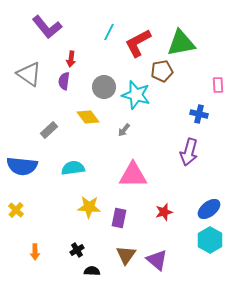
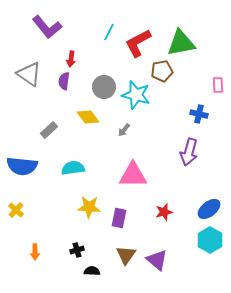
black cross: rotated 16 degrees clockwise
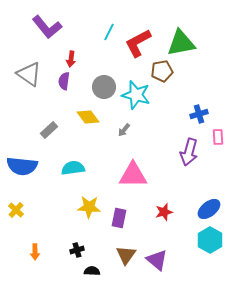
pink rectangle: moved 52 px down
blue cross: rotated 30 degrees counterclockwise
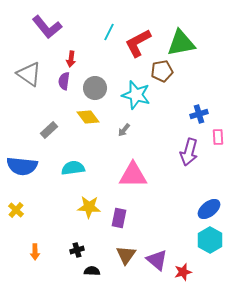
gray circle: moved 9 px left, 1 px down
red star: moved 19 px right, 60 px down
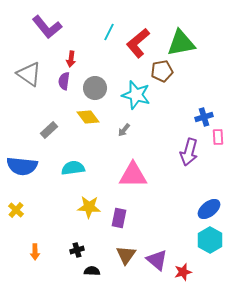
red L-shape: rotated 12 degrees counterclockwise
blue cross: moved 5 px right, 3 px down
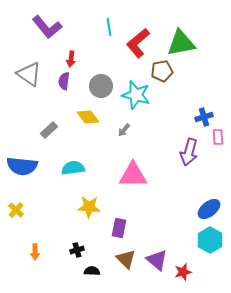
cyan line: moved 5 px up; rotated 36 degrees counterclockwise
gray circle: moved 6 px right, 2 px up
purple rectangle: moved 10 px down
brown triangle: moved 4 px down; rotated 20 degrees counterclockwise
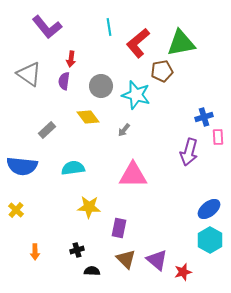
gray rectangle: moved 2 px left
